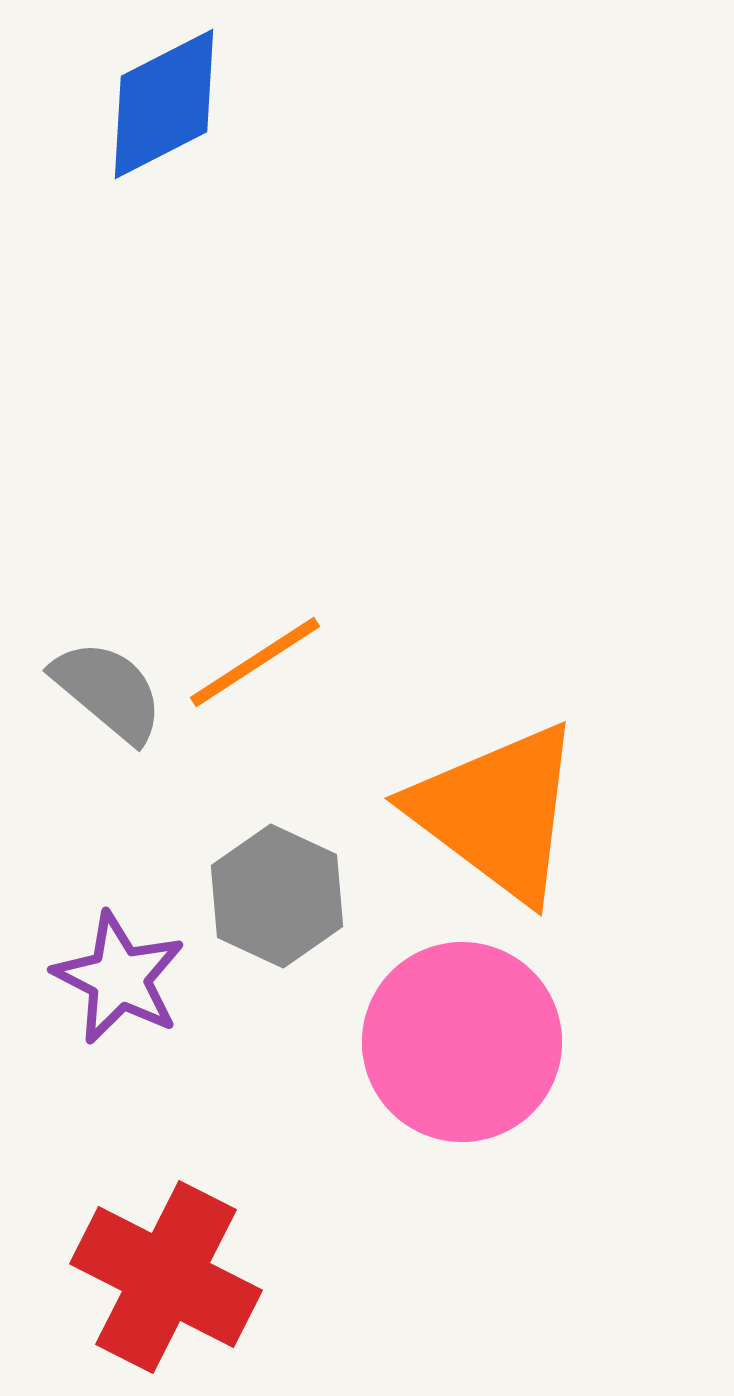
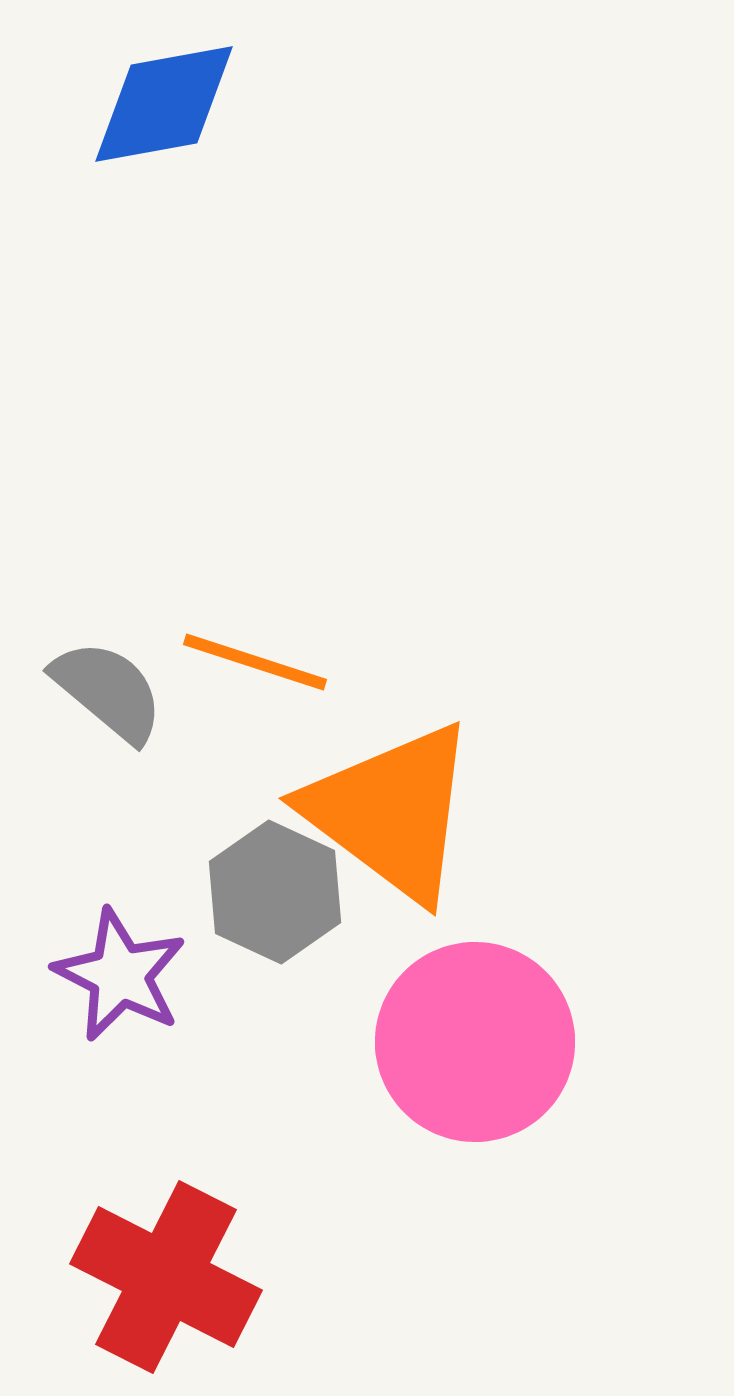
blue diamond: rotated 17 degrees clockwise
orange line: rotated 51 degrees clockwise
orange triangle: moved 106 px left
gray hexagon: moved 2 px left, 4 px up
purple star: moved 1 px right, 3 px up
pink circle: moved 13 px right
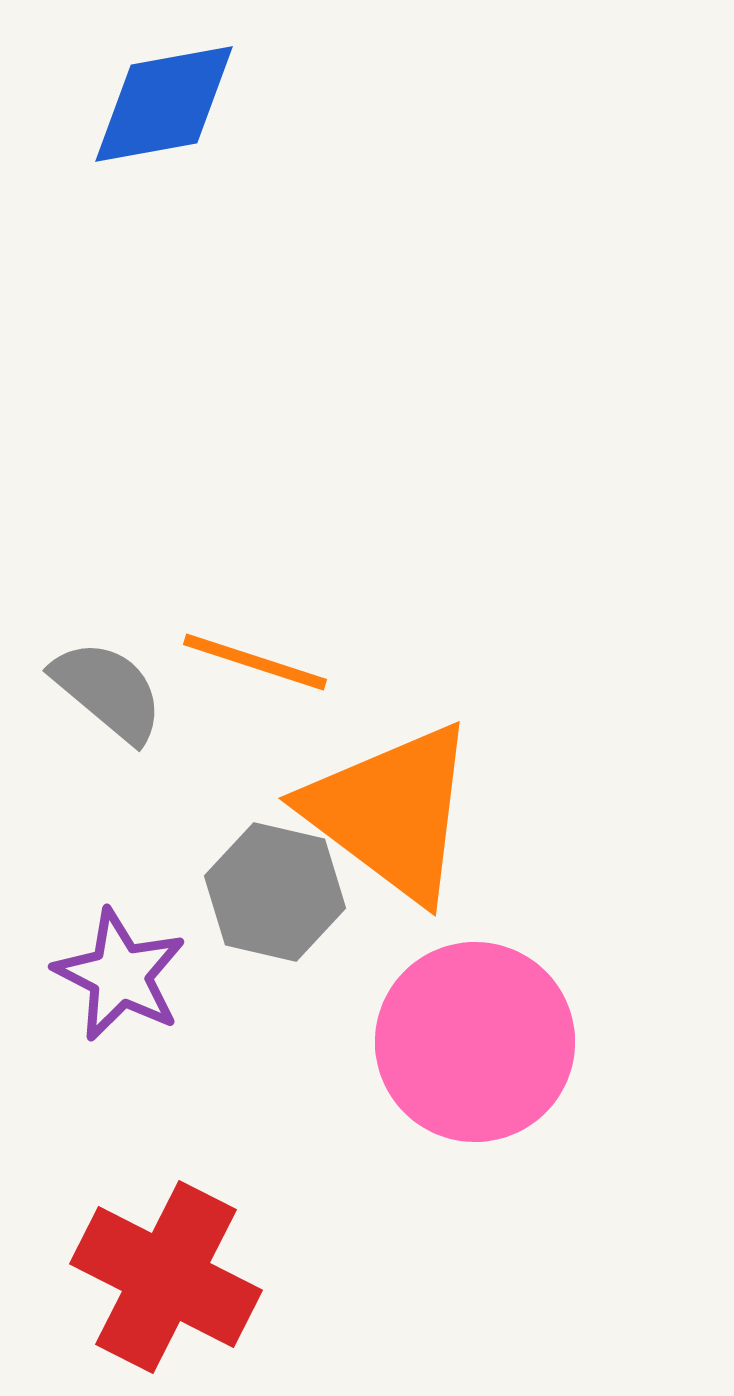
gray hexagon: rotated 12 degrees counterclockwise
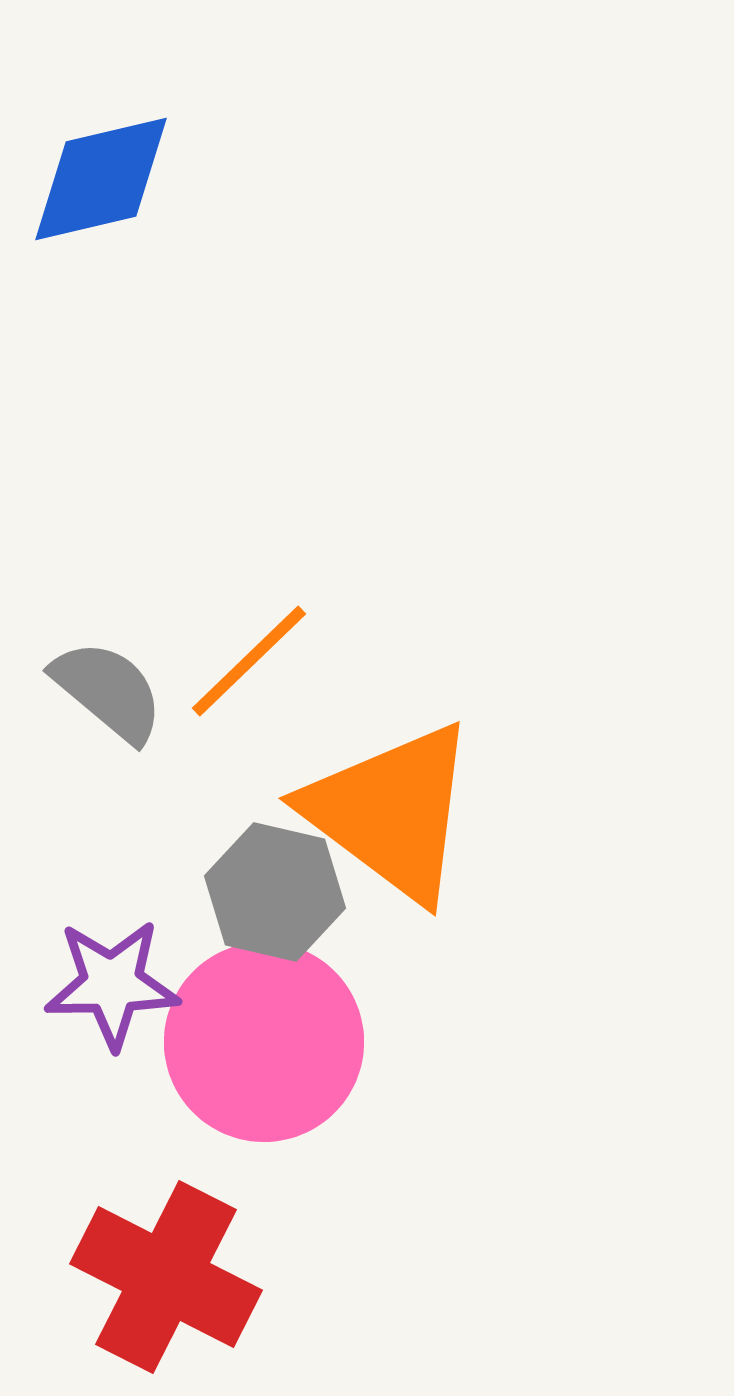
blue diamond: moved 63 px left, 75 px down; rotated 3 degrees counterclockwise
orange line: moved 6 px left, 1 px up; rotated 62 degrees counterclockwise
purple star: moved 8 px left, 9 px down; rotated 28 degrees counterclockwise
pink circle: moved 211 px left
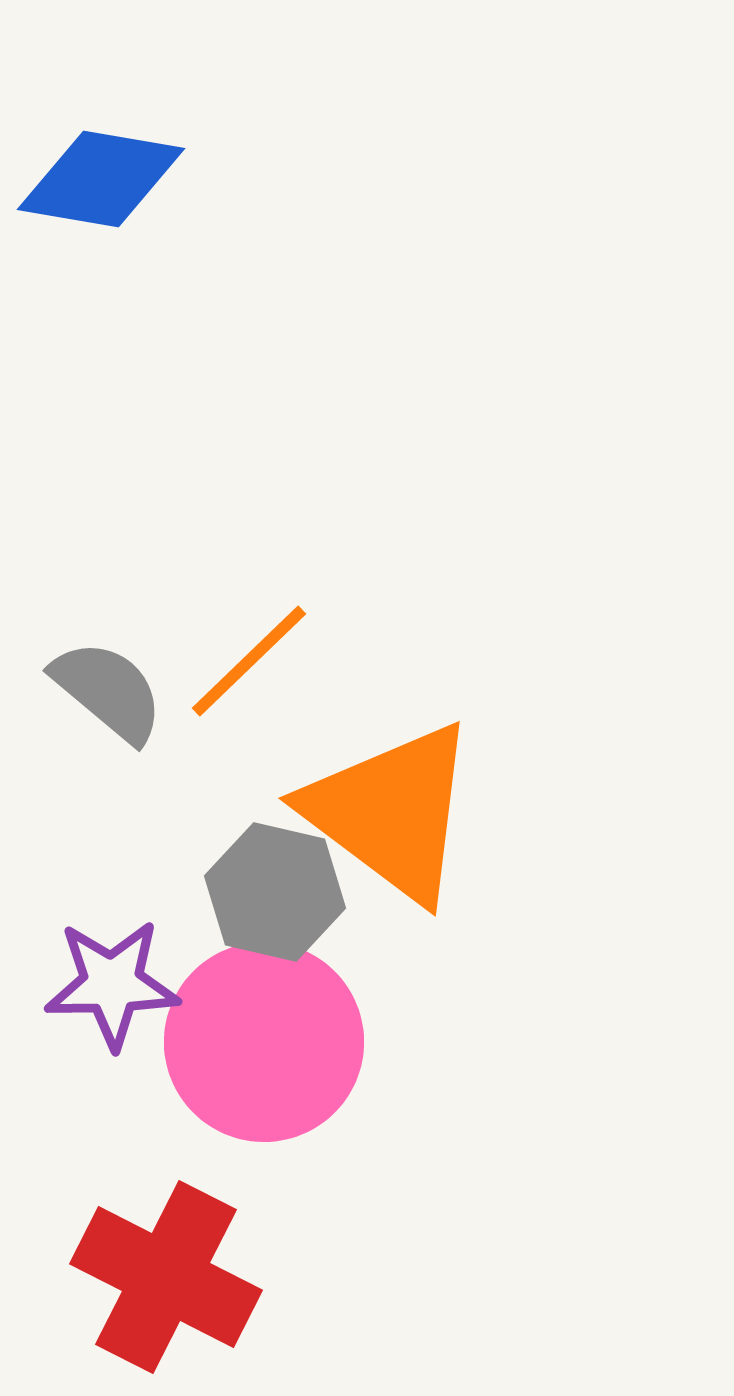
blue diamond: rotated 23 degrees clockwise
